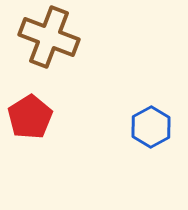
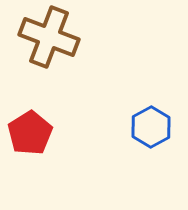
red pentagon: moved 16 px down
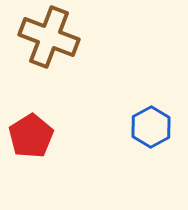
red pentagon: moved 1 px right, 3 px down
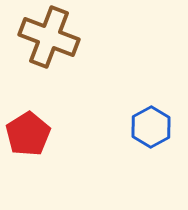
red pentagon: moved 3 px left, 2 px up
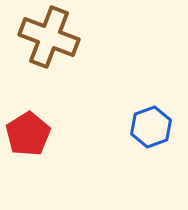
blue hexagon: rotated 9 degrees clockwise
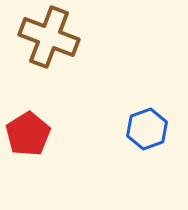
blue hexagon: moved 4 px left, 2 px down
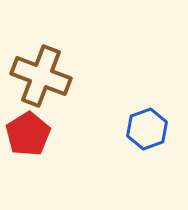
brown cross: moved 8 px left, 39 px down
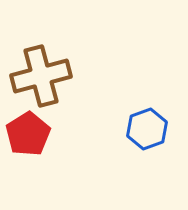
brown cross: rotated 36 degrees counterclockwise
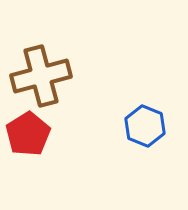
blue hexagon: moved 2 px left, 3 px up; rotated 18 degrees counterclockwise
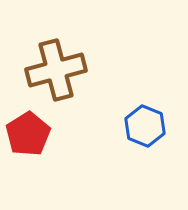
brown cross: moved 15 px right, 6 px up
